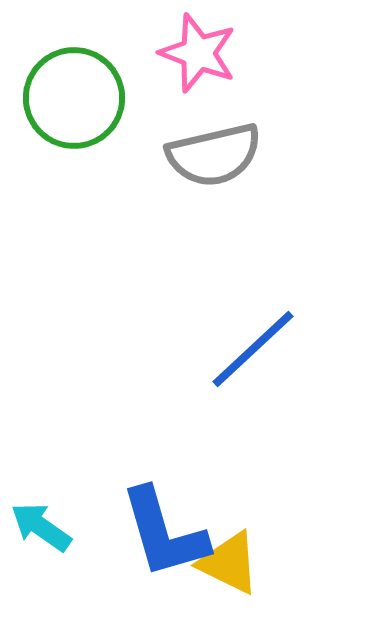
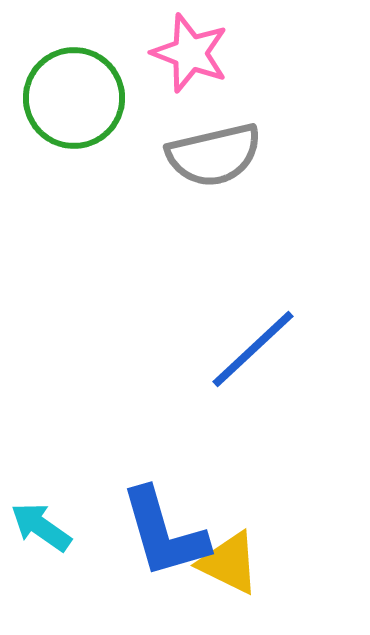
pink star: moved 8 px left
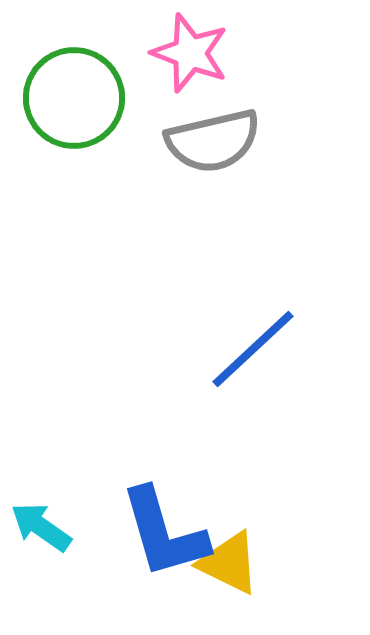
gray semicircle: moved 1 px left, 14 px up
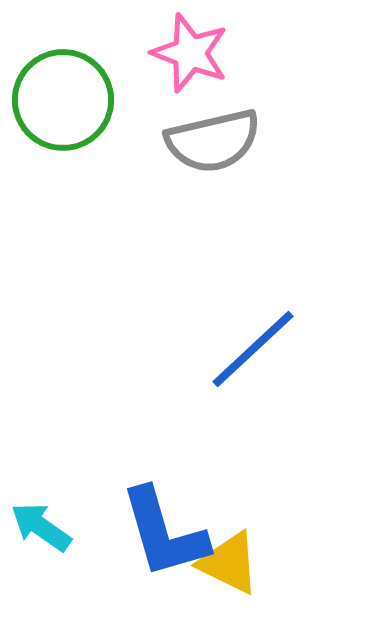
green circle: moved 11 px left, 2 px down
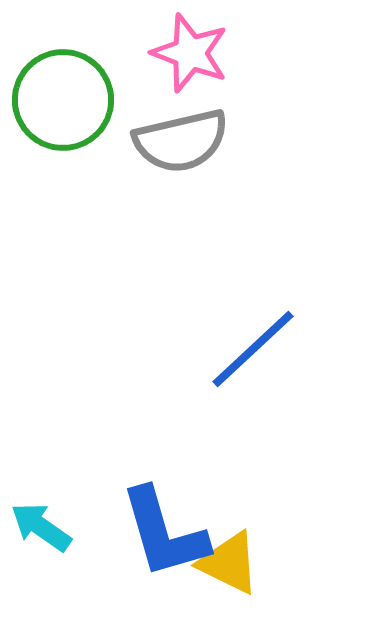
gray semicircle: moved 32 px left
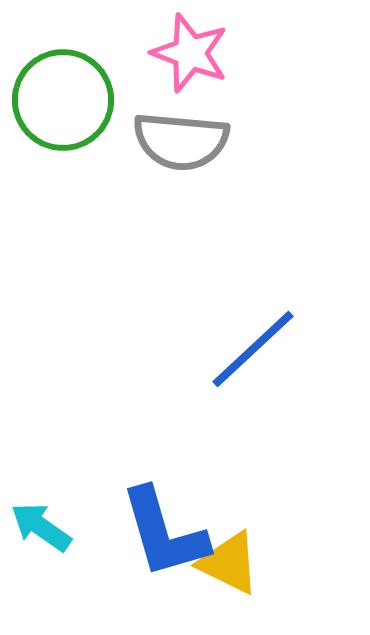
gray semicircle: rotated 18 degrees clockwise
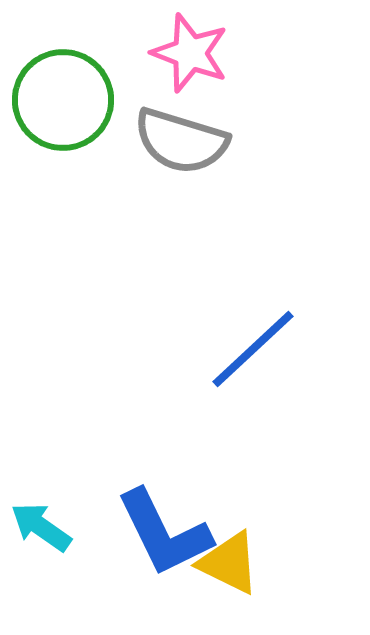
gray semicircle: rotated 12 degrees clockwise
blue L-shape: rotated 10 degrees counterclockwise
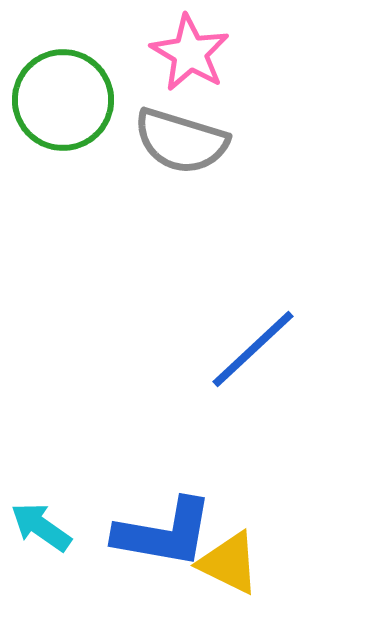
pink star: rotated 10 degrees clockwise
blue L-shape: rotated 54 degrees counterclockwise
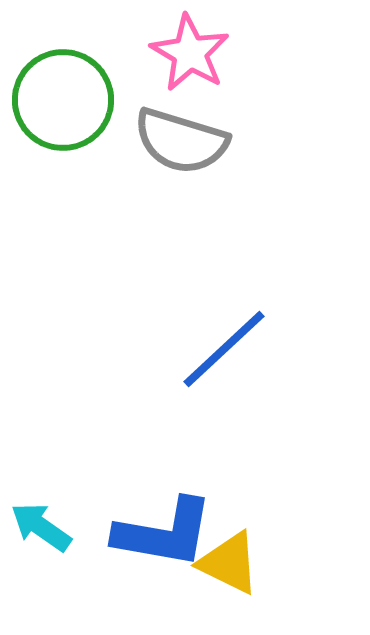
blue line: moved 29 px left
